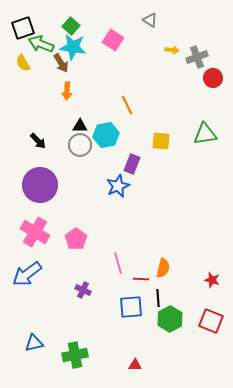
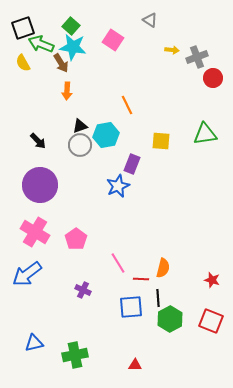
black triangle: rotated 21 degrees counterclockwise
pink line: rotated 15 degrees counterclockwise
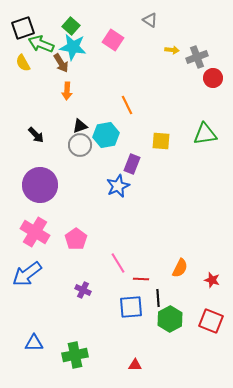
black arrow: moved 2 px left, 6 px up
orange semicircle: moved 17 px right; rotated 12 degrees clockwise
blue triangle: rotated 12 degrees clockwise
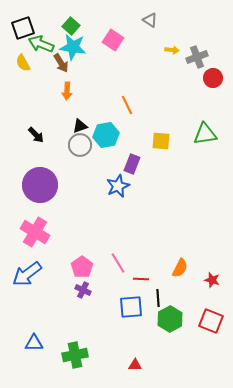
pink pentagon: moved 6 px right, 28 px down
